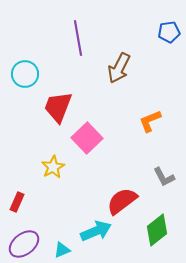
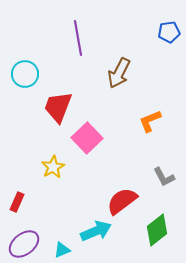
brown arrow: moved 5 px down
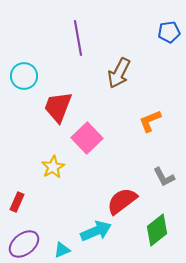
cyan circle: moved 1 px left, 2 px down
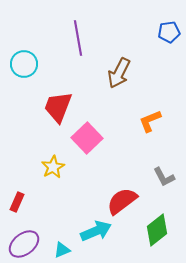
cyan circle: moved 12 px up
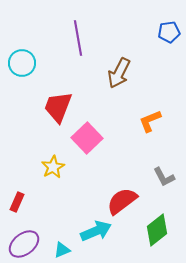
cyan circle: moved 2 px left, 1 px up
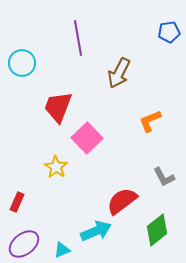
yellow star: moved 3 px right; rotated 10 degrees counterclockwise
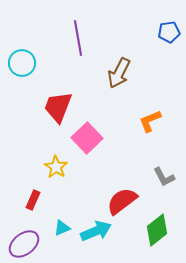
red rectangle: moved 16 px right, 2 px up
cyan triangle: moved 22 px up
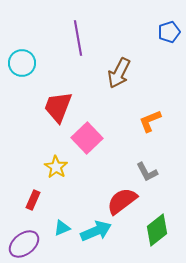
blue pentagon: rotated 10 degrees counterclockwise
gray L-shape: moved 17 px left, 5 px up
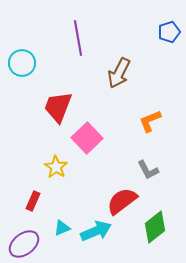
gray L-shape: moved 1 px right, 2 px up
red rectangle: moved 1 px down
green diamond: moved 2 px left, 3 px up
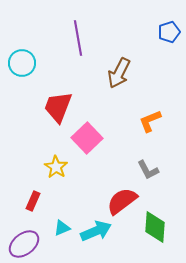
green diamond: rotated 48 degrees counterclockwise
